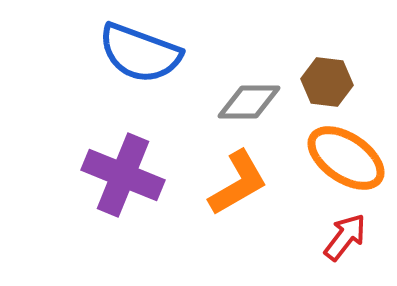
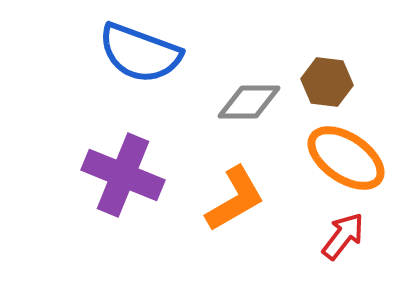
orange L-shape: moved 3 px left, 16 px down
red arrow: moved 2 px left, 1 px up
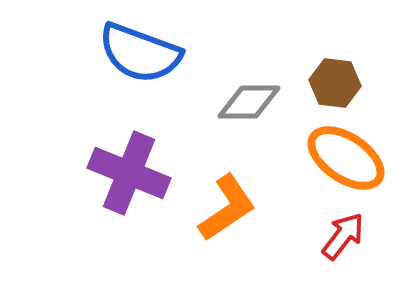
brown hexagon: moved 8 px right, 1 px down
purple cross: moved 6 px right, 2 px up
orange L-shape: moved 8 px left, 9 px down; rotated 4 degrees counterclockwise
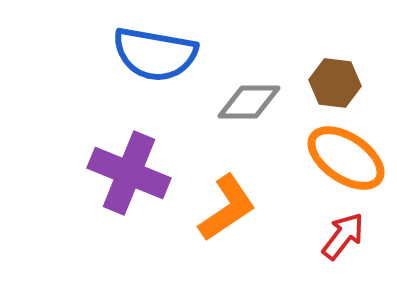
blue semicircle: moved 15 px right, 1 px down; rotated 10 degrees counterclockwise
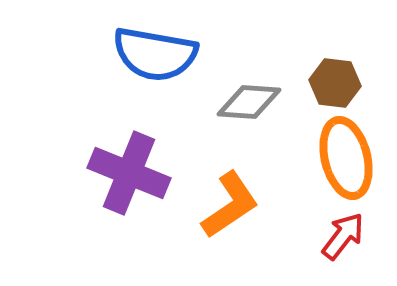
gray diamond: rotated 4 degrees clockwise
orange ellipse: rotated 42 degrees clockwise
orange L-shape: moved 3 px right, 3 px up
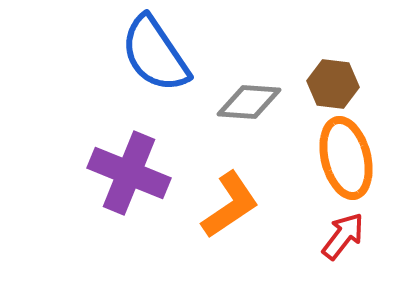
blue semicircle: rotated 46 degrees clockwise
brown hexagon: moved 2 px left, 1 px down
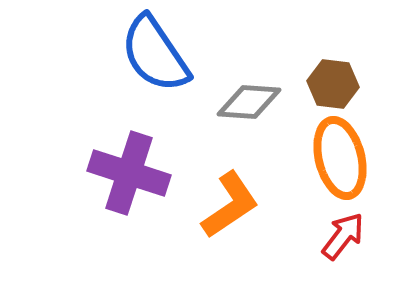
orange ellipse: moved 6 px left
purple cross: rotated 4 degrees counterclockwise
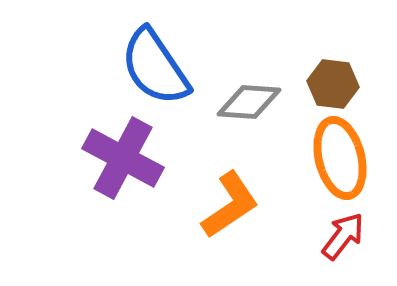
blue semicircle: moved 13 px down
purple cross: moved 6 px left, 15 px up; rotated 10 degrees clockwise
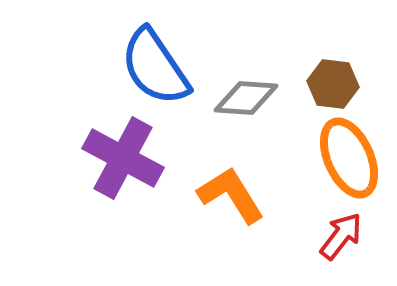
gray diamond: moved 3 px left, 4 px up
orange ellipse: moved 9 px right; rotated 10 degrees counterclockwise
orange L-shape: moved 1 px right, 10 px up; rotated 88 degrees counterclockwise
red arrow: moved 2 px left
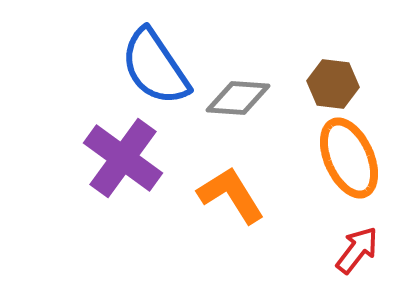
gray diamond: moved 8 px left
purple cross: rotated 8 degrees clockwise
red arrow: moved 16 px right, 14 px down
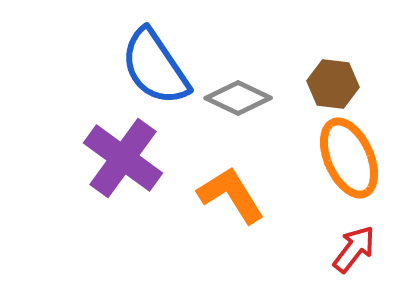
gray diamond: rotated 22 degrees clockwise
red arrow: moved 3 px left, 1 px up
